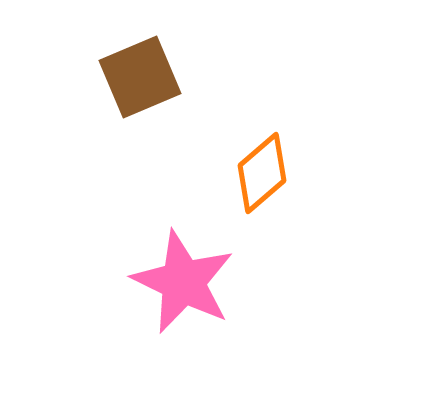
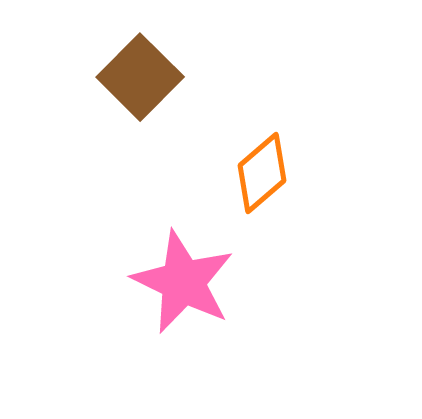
brown square: rotated 22 degrees counterclockwise
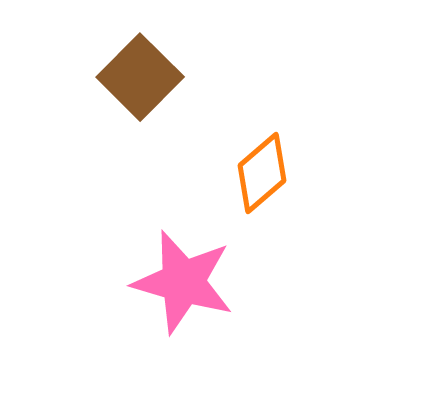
pink star: rotated 10 degrees counterclockwise
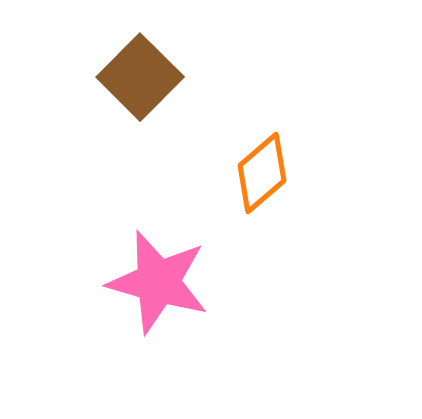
pink star: moved 25 px left
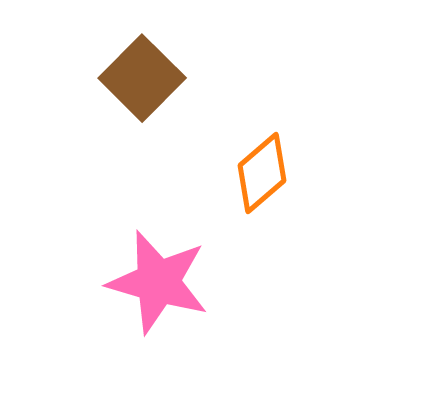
brown square: moved 2 px right, 1 px down
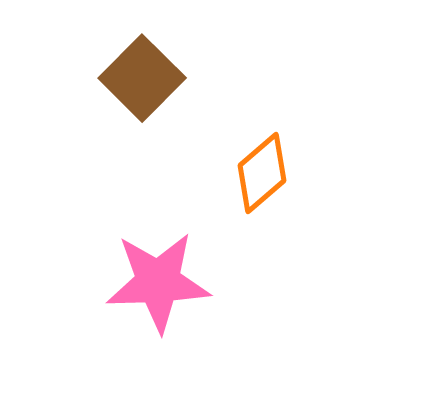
pink star: rotated 18 degrees counterclockwise
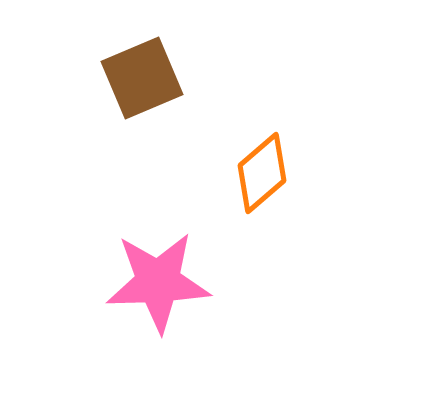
brown square: rotated 22 degrees clockwise
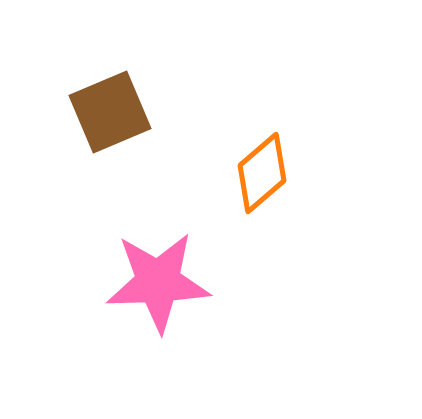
brown square: moved 32 px left, 34 px down
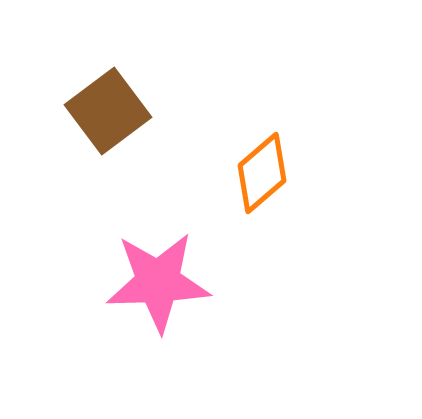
brown square: moved 2 px left, 1 px up; rotated 14 degrees counterclockwise
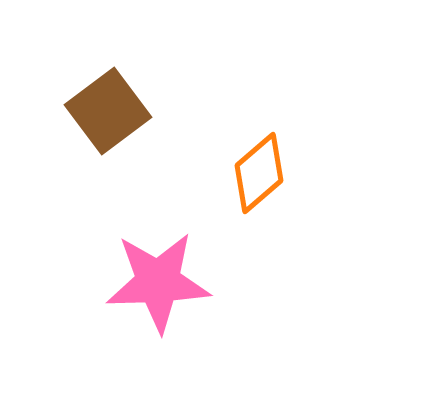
orange diamond: moved 3 px left
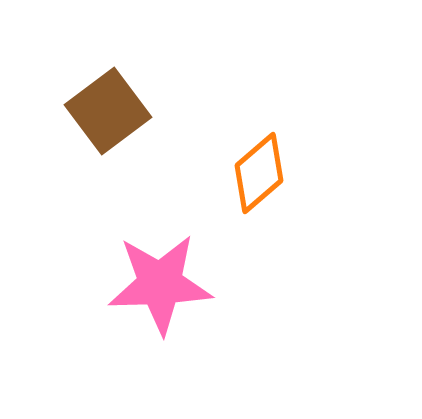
pink star: moved 2 px right, 2 px down
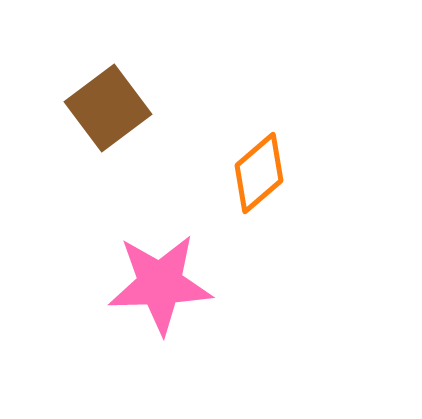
brown square: moved 3 px up
